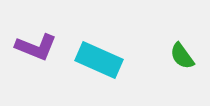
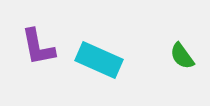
purple L-shape: moved 2 px right; rotated 57 degrees clockwise
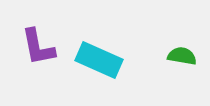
green semicircle: rotated 136 degrees clockwise
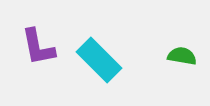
cyan rectangle: rotated 21 degrees clockwise
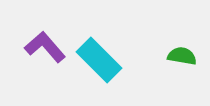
purple L-shape: moved 7 px right; rotated 150 degrees clockwise
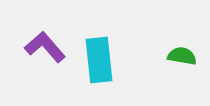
cyan rectangle: rotated 39 degrees clockwise
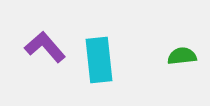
green semicircle: rotated 16 degrees counterclockwise
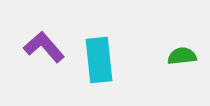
purple L-shape: moved 1 px left
